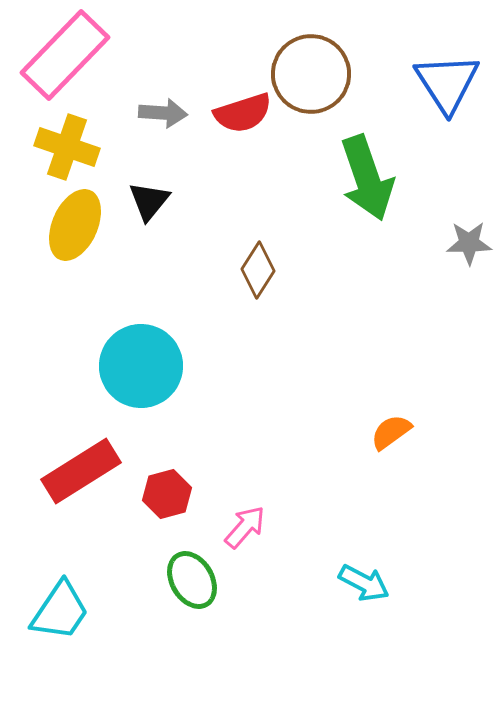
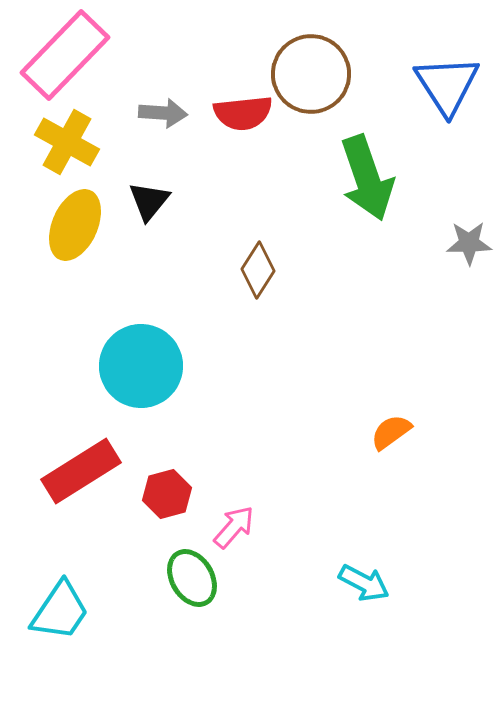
blue triangle: moved 2 px down
red semicircle: rotated 12 degrees clockwise
yellow cross: moved 5 px up; rotated 10 degrees clockwise
pink arrow: moved 11 px left
green ellipse: moved 2 px up
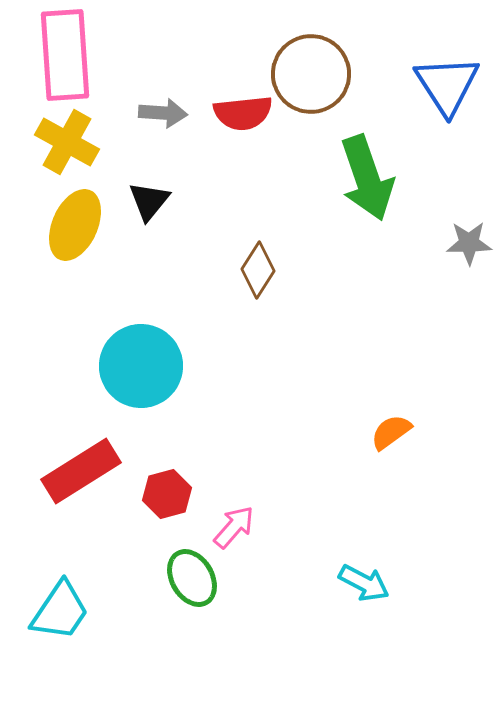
pink rectangle: rotated 48 degrees counterclockwise
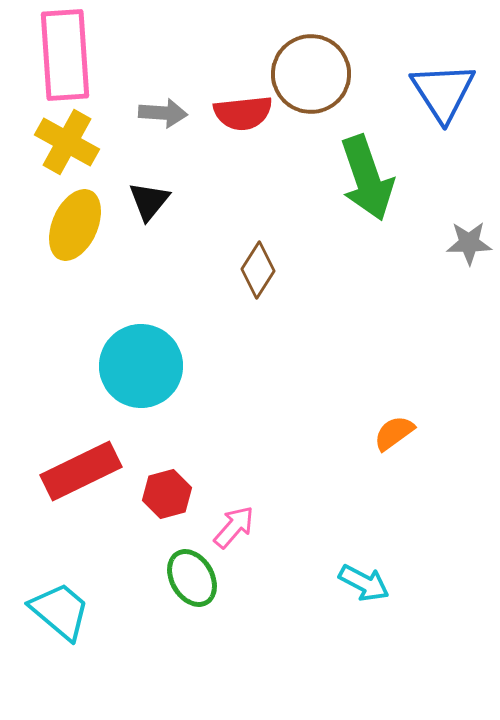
blue triangle: moved 4 px left, 7 px down
orange semicircle: moved 3 px right, 1 px down
red rectangle: rotated 6 degrees clockwise
cyan trapezoid: rotated 84 degrees counterclockwise
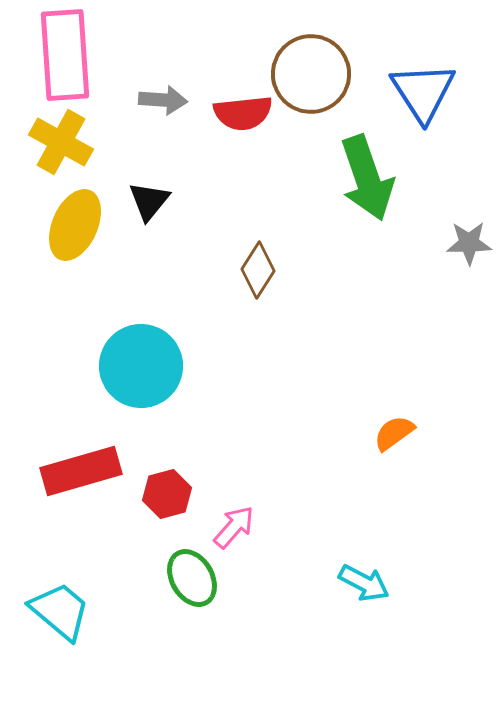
blue triangle: moved 20 px left
gray arrow: moved 13 px up
yellow cross: moved 6 px left
red rectangle: rotated 10 degrees clockwise
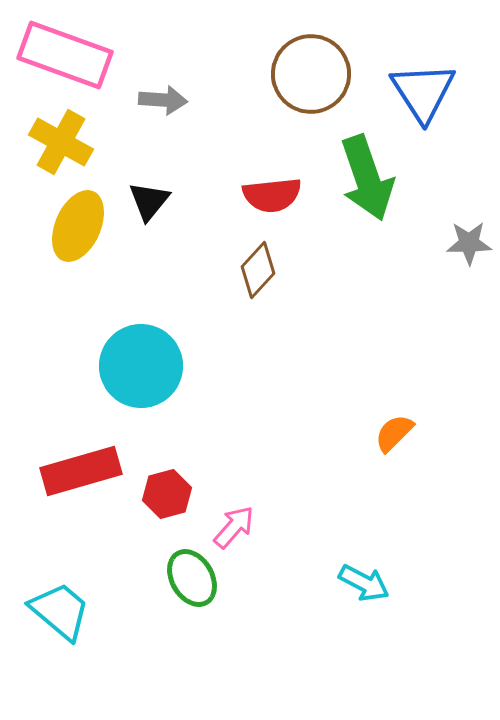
pink rectangle: rotated 66 degrees counterclockwise
red semicircle: moved 29 px right, 82 px down
yellow ellipse: moved 3 px right, 1 px down
brown diamond: rotated 10 degrees clockwise
orange semicircle: rotated 9 degrees counterclockwise
